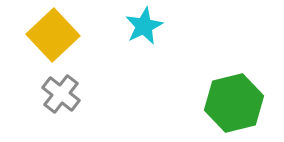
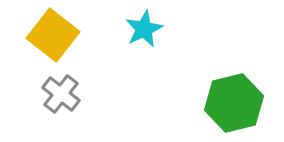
cyan star: moved 3 px down
yellow square: rotated 9 degrees counterclockwise
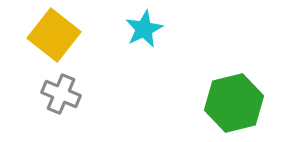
yellow square: moved 1 px right
gray cross: rotated 15 degrees counterclockwise
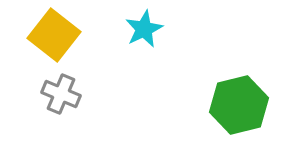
green hexagon: moved 5 px right, 2 px down
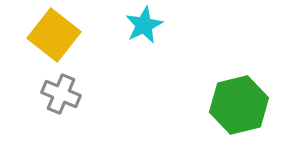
cyan star: moved 4 px up
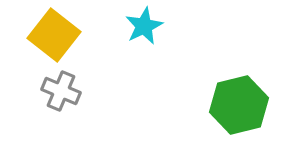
cyan star: moved 1 px down
gray cross: moved 3 px up
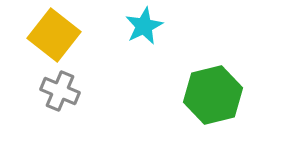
gray cross: moved 1 px left
green hexagon: moved 26 px left, 10 px up
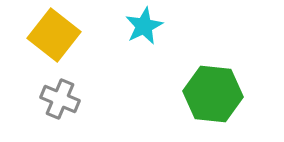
gray cross: moved 8 px down
green hexagon: moved 1 px up; rotated 20 degrees clockwise
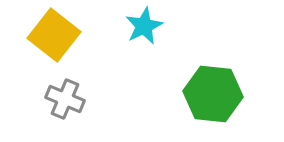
gray cross: moved 5 px right
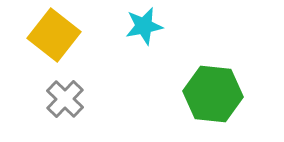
cyan star: rotated 15 degrees clockwise
gray cross: rotated 21 degrees clockwise
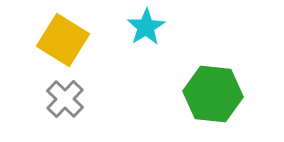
cyan star: moved 2 px right, 1 px down; rotated 21 degrees counterclockwise
yellow square: moved 9 px right, 5 px down; rotated 6 degrees counterclockwise
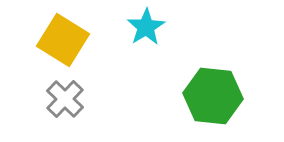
green hexagon: moved 2 px down
